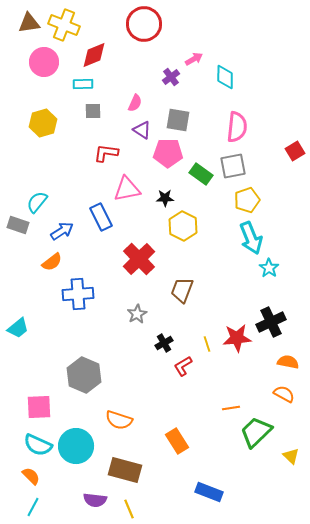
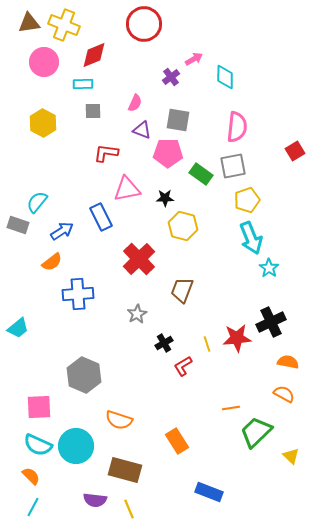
yellow hexagon at (43, 123): rotated 16 degrees counterclockwise
purple triangle at (142, 130): rotated 12 degrees counterclockwise
yellow hexagon at (183, 226): rotated 12 degrees counterclockwise
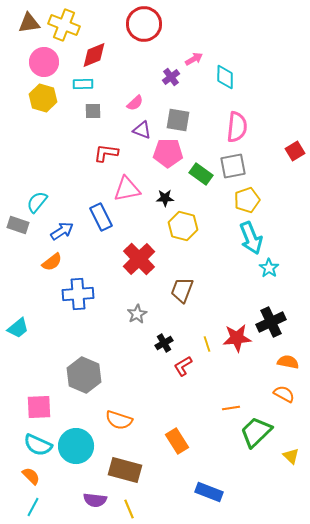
pink semicircle at (135, 103): rotated 24 degrees clockwise
yellow hexagon at (43, 123): moved 25 px up; rotated 12 degrees counterclockwise
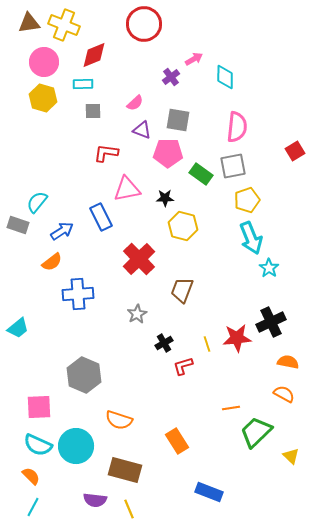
red L-shape at (183, 366): rotated 15 degrees clockwise
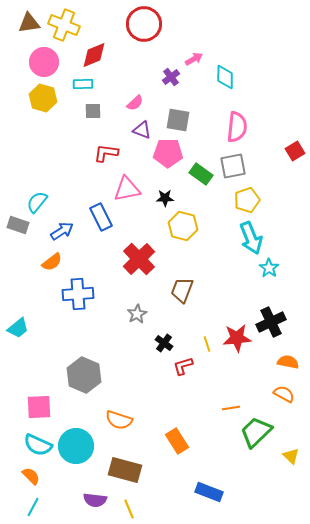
black cross at (164, 343): rotated 24 degrees counterclockwise
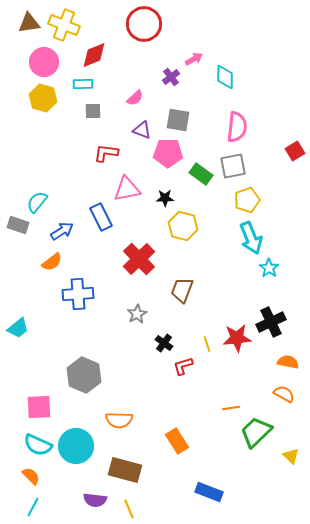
pink semicircle at (135, 103): moved 5 px up
orange semicircle at (119, 420): rotated 16 degrees counterclockwise
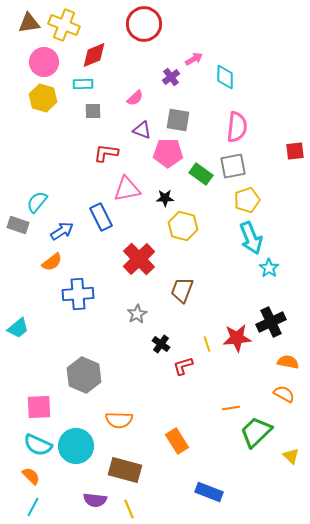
red square at (295, 151): rotated 24 degrees clockwise
black cross at (164, 343): moved 3 px left, 1 px down
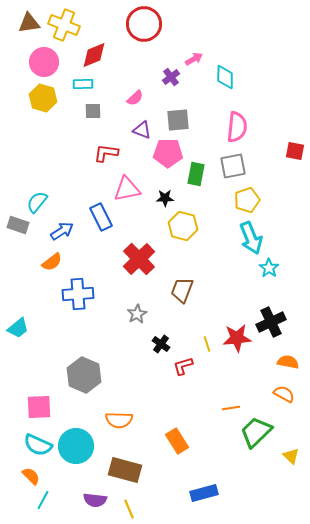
gray square at (178, 120): rotated 15 degrees counterclockwise
red square at (295, 151): rotated 18 degrees clockwise
green rectangle at (201, 174): moved 5 px left; rotated 65 degrees clockwise
blue rectangle at (209, 492): moved 5 px left, 1 px down; rotated 36 degrees counterclockwise
cyan line at (33, 507): moved 10 px right, 7 px up
